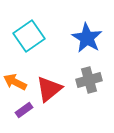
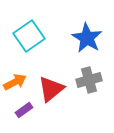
orange arrow: rotated 125 degrees clockwise
red triangle: moved 2 px right
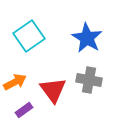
gray cross: rotated 25 degrees clockwise
red triangle: moved 2 px right, 1 px down; rotated 28 degrees counterclockwise
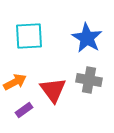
cyan square: rotated 32 degrees clockwise
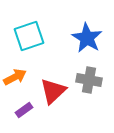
cyan square: rotated 16 degrees counterclockwise
orange arrow: moved 5 px up
red triangle: moved 1 px down; rotated 24 degrees clockwise
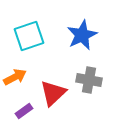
blue star: moved 5 px left, 3 px up; rotated 16 degrees clockwise
red triangle: moved 2 px down
purple rectangle: moved 1 px down
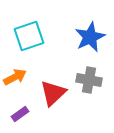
blue star: moved 8 px right, 2 px down
purple rectangle: moved 4 px left, 3 px down
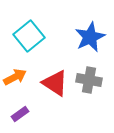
cyan square: rotated 20 degrees counterclockwise
red triangle: moved 2 px right, 10 px up; rotated 44 degrees counterclockwise
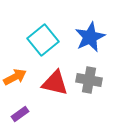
cyan square: moved 14 px right, 4 px down
red triangle: rotated 20 degrees counterclockwise
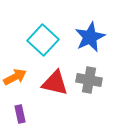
cyan square: rotated 8 degrees counterclockwise
purple rectangle: rotated 66 degrees counterclockwise
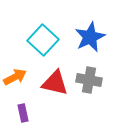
purple rectangle: moved 3 px right, 1 px up
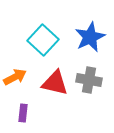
purple rectangle: rotated 18 degrees clockwise
